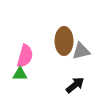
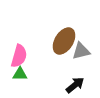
brown ellipse: rotated 32 degrees clockwise
pink semicircle: moved 6 px left
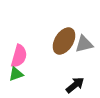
gray triangle: moved 3 px right, 7 px up
green triangle: moved 4 px left; rotated 21 degrees counterclockwise
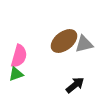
brown ellipse: rotated 20 degrees clockwise
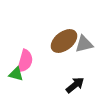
pink semicircle: moved 6 px right, 5 px down
green triangle: rotated 35 degrees clockwise
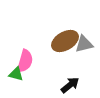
brown ellipse: moved 1 px right; rotated 8 degrees clockwise
black arrow: moved 5 px left
